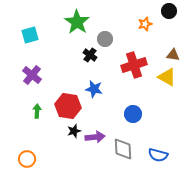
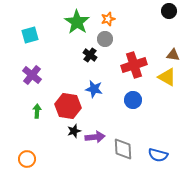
orange star: moved 37 px left, 5 px up
blue circle: moved 14 px up
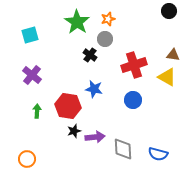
blue semicircle: moved 1 px up
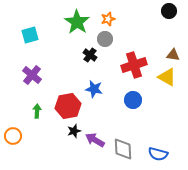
red hexagon: rotated 20 degrees counterclockwise
purple arrow: moved 3 px down; rotated 144 degrees counterclockwise
orange circle: moved 14 px left, 23 px up
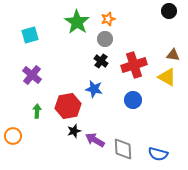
black cross: moved 11 px right, 6 px down
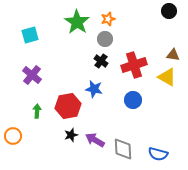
black star: moved 3 px left, 4 px down
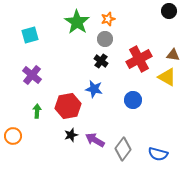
red cross: moved 5 px right, 6 px up; rotated 10 degrees counterclockwise
gray diamond: rotated 40 degrees clockwise
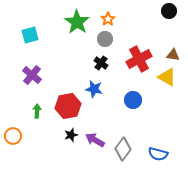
orange star: rotated 16 degrees counterclockwise
black cross: moved 2 px down
